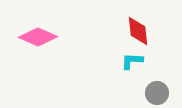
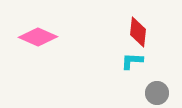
red diamond: moved 1 px down; rotated 12 degrees clockwise
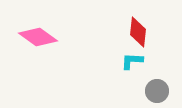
pink diamond: rotated 12 degrees clockwise
gray circle: moved 2 px up
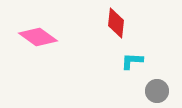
red diamond: moved 22 px left, 9 px up
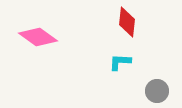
red diamond: moved 11 px right, 1 px up
cyan L-shape: moved 12 px left, 1 px down
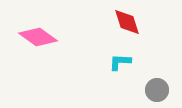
red diamond: rotated 24 degrees counterclockwise
gray circle: moved 1 px up
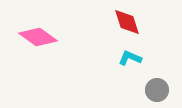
cyan L-shape: moved 10 px right, 4 px up; rotated 20 degrees clockwise
